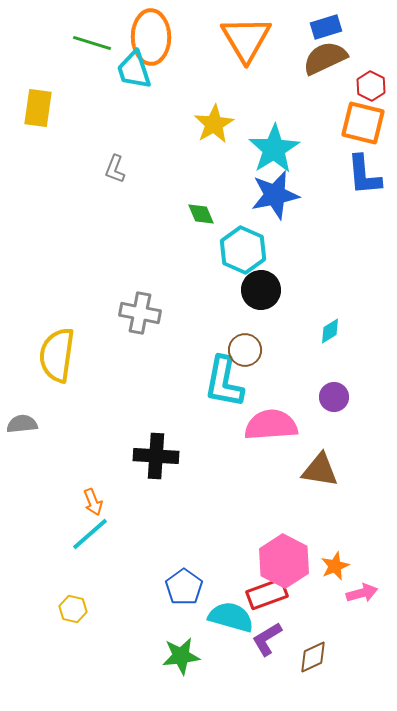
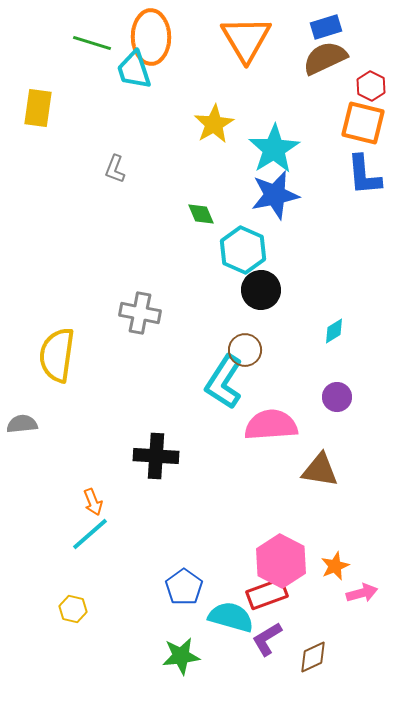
cyan diamond: moved 4 px right
cyan L-shape: rotated 22 degrees clockwise
purple circle: moved 3 px right
pink hexagon: moved 3 px left
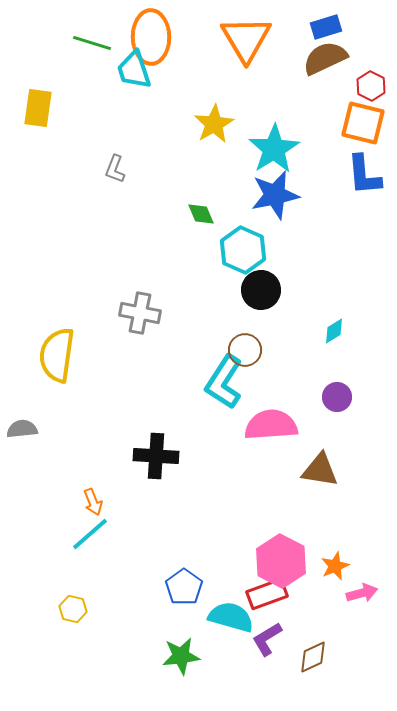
gray semicircle: moved 5 px down
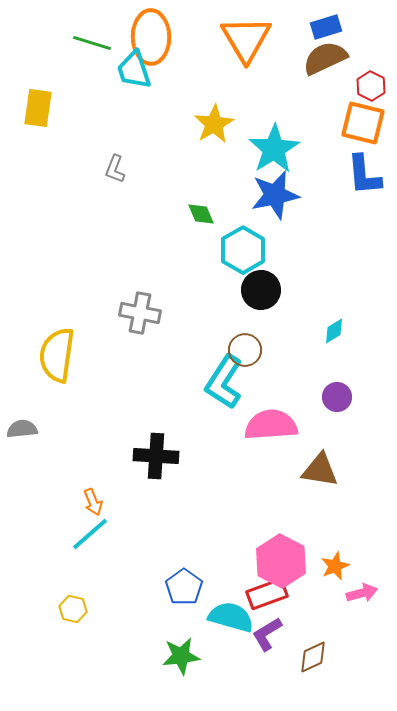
cyan hexagon: rotated 6 degrees clockwise
purple L-shape: moved 5 px up
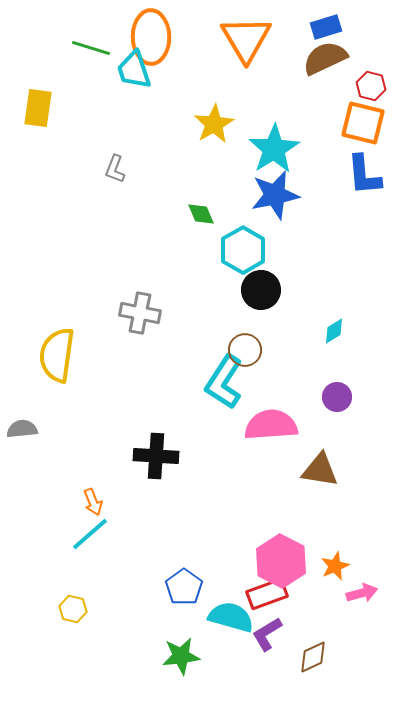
green line: moved 1 px left, 5 px down
red hexagon: rotated 12 degrees counterclockwise
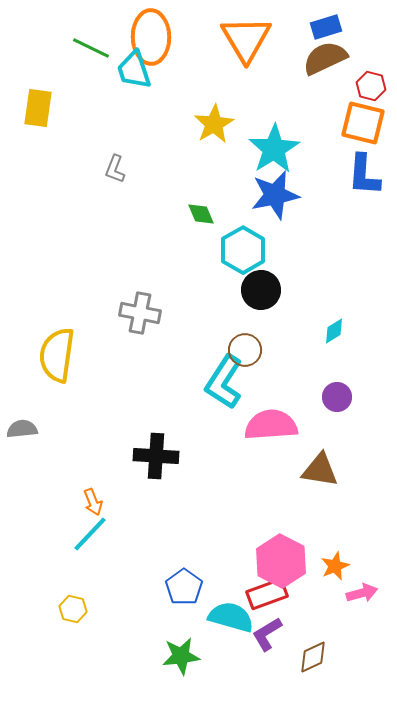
green line: rotated 9 degrees clockwise
blue L-shape: rotated 9 degrees clockwise
cyan line: rotated 6 degrees counterclockwise
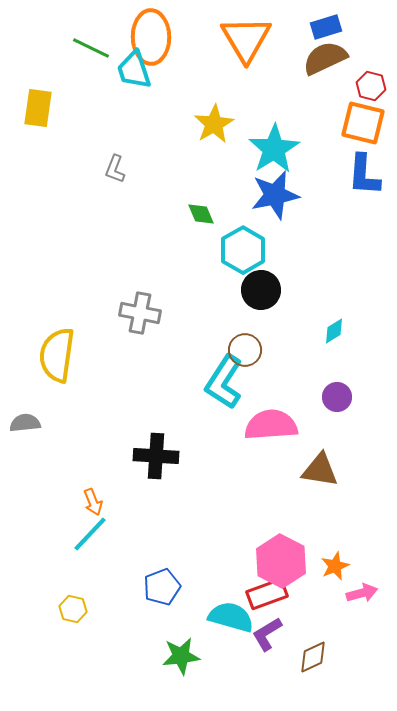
gray semicircle: moved 3 px right, 6 px up
blue pentagon: moved 22 px left; rotated 15 degrees clockwise
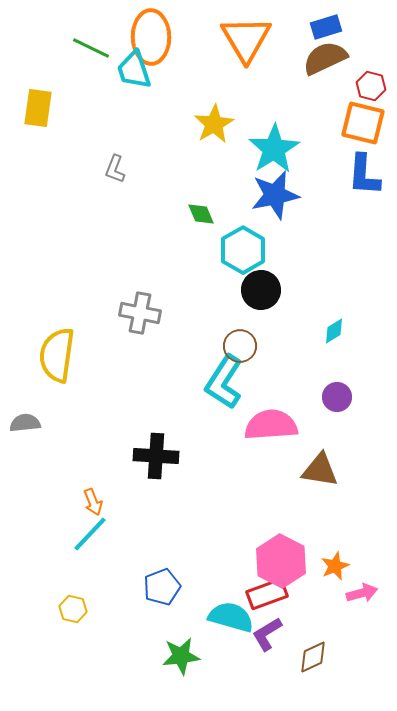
brown circle: moved 5 px left, 4 px up
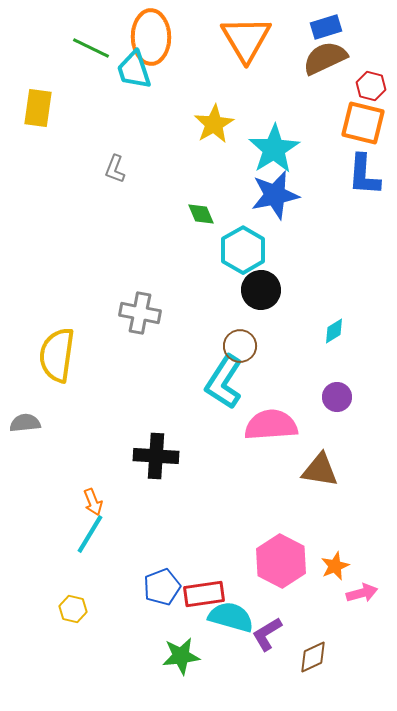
cyan line: rotated 12 degrees counterclockwise
red rectangle: moved 63 px left; rotated 12 degrees clockwise
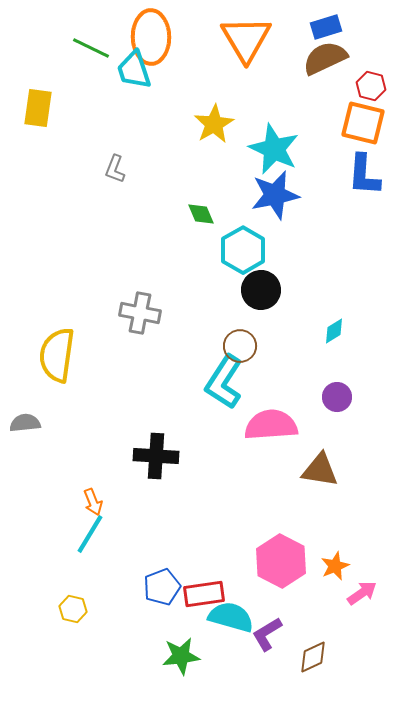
cyan star: rotated 15 degrees counterclockwise
pink arrow: rotated 20 degrees counterclockwise
